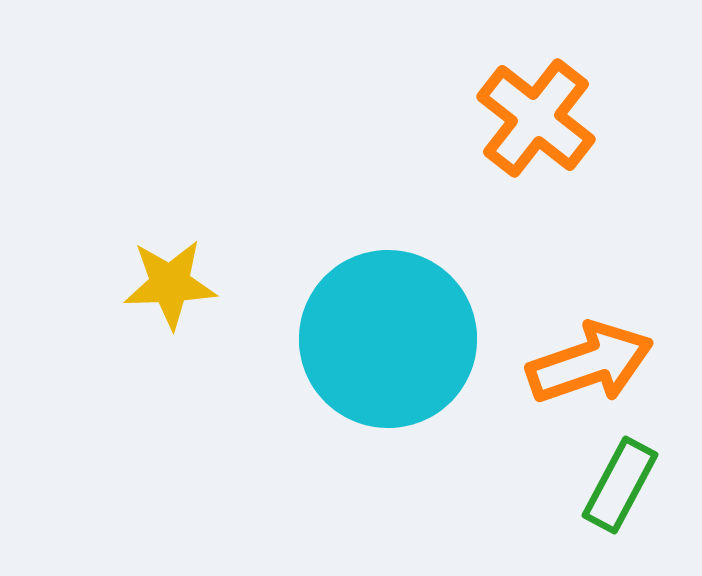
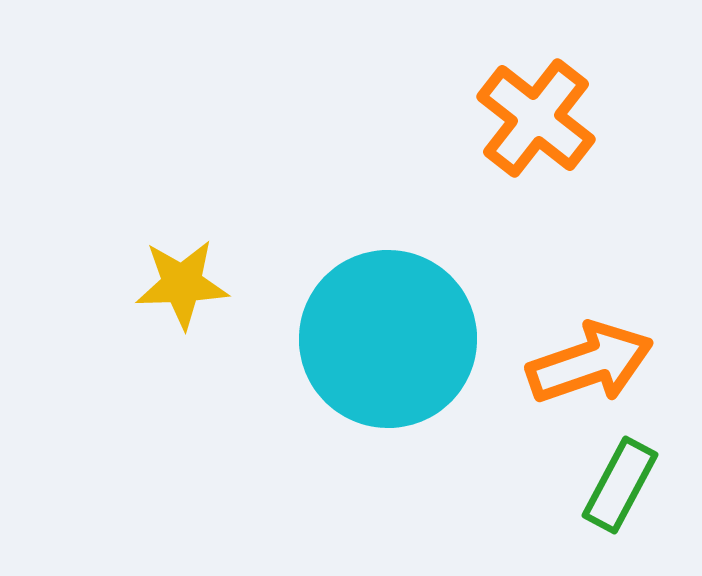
yellow star: moved 12 px right
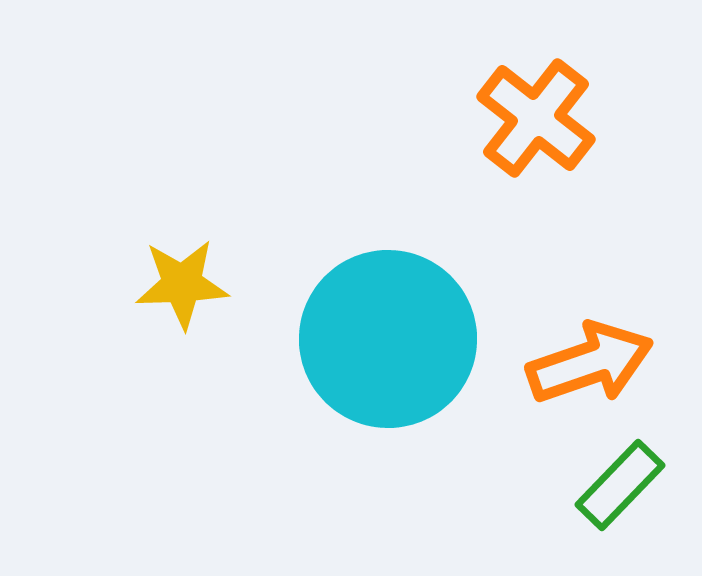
green rectangle: rotated 16 degrees clockwise
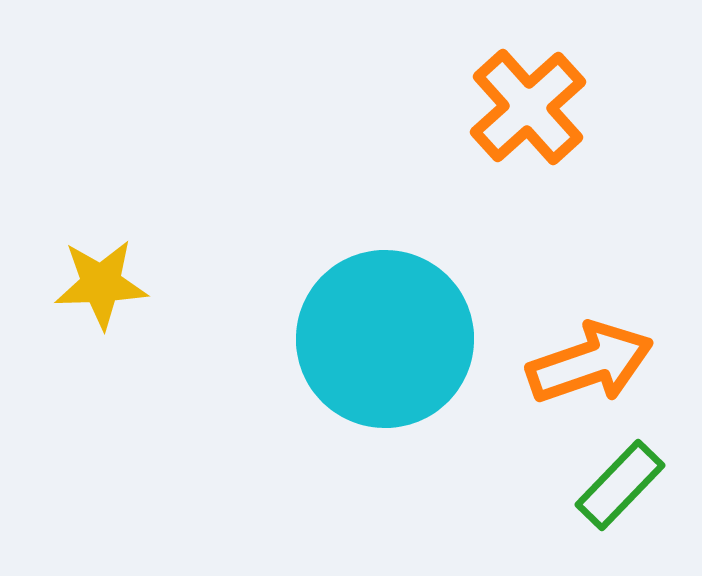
orange cross: moved 8 px left, 11 px up; rotated 10 degrees clockwise
yellow star: moved 81 px left
cyan circle: moved 3 px left
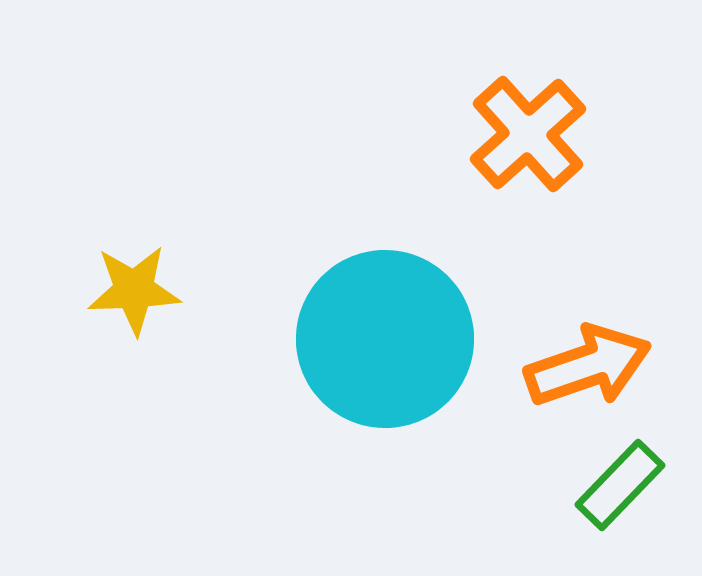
orange cross: moved 27 px down
yellow star: moved 33 px right, 6 px down
orange arrow: moved 2 px left, 3 px down
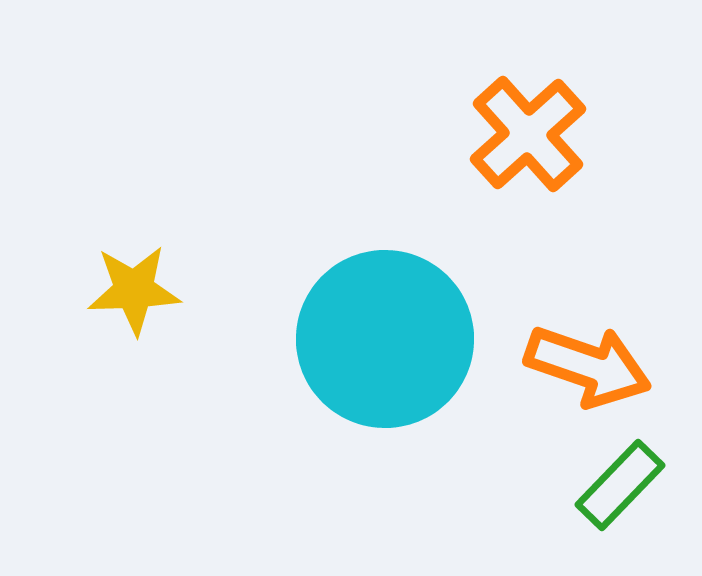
orange arrow: rotated 38 degrees clockwise
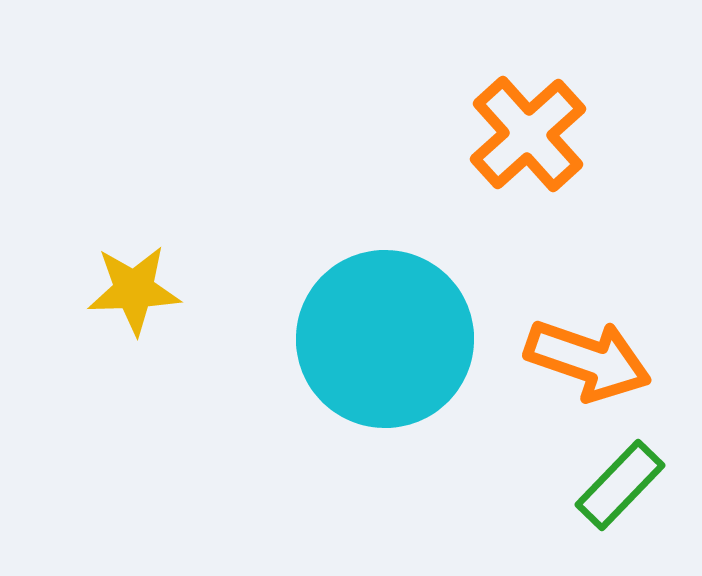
orange arrow: moved 6 px up
